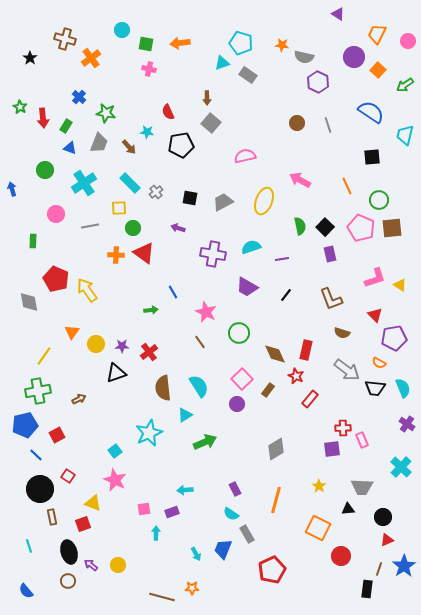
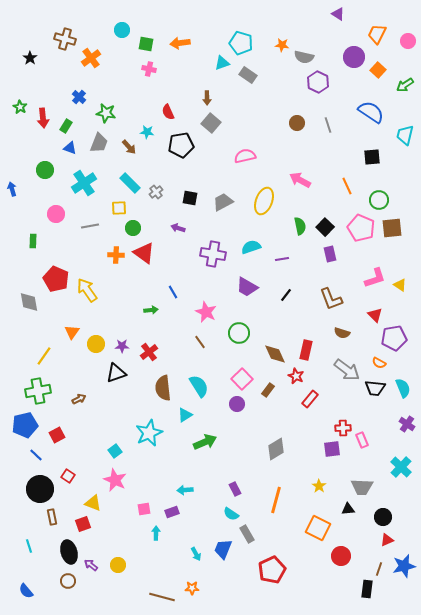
blue star at (404, 566): rotated 20 degrees clockwise
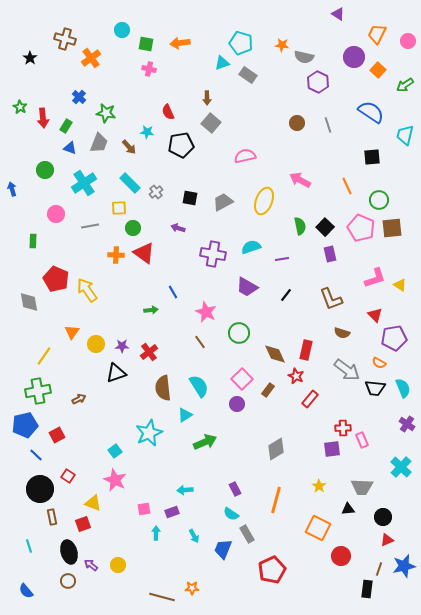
cyan arrow at (196, 554): moved 2 px left, 18 px up
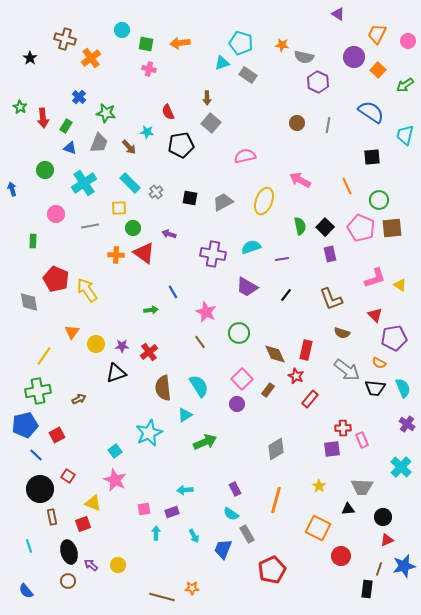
gray line at (328, 125): rotated 28 degrees clockwise
purple arrow at (178, 228): moved 9 px left, 6 px down
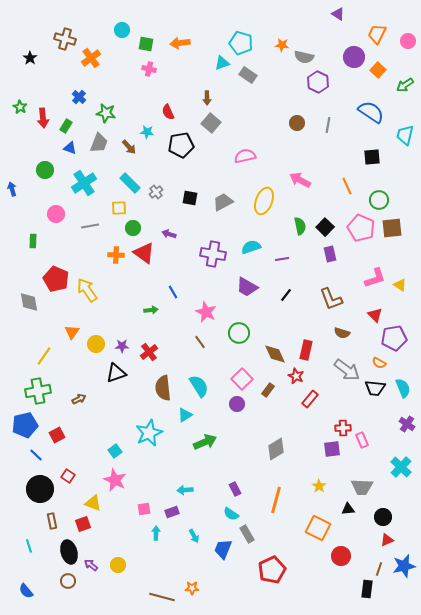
brown rectangle at (52, 517): moved 4 px down
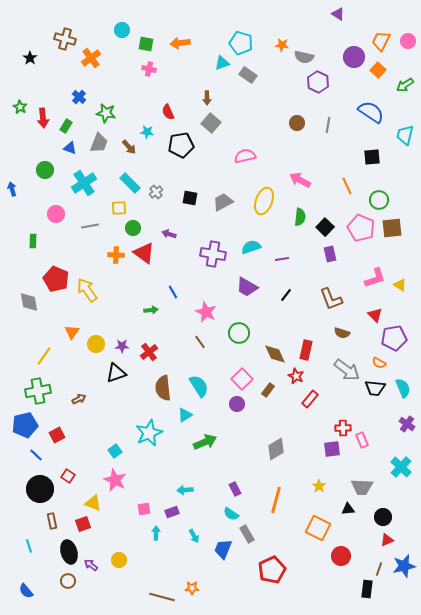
orange trapezoid at (377, 34): moved 4 px right, 7 px down
green semicircle at (300, 226): moved 9 px up; rotated 18 degrees clockwise
yellow circle at (118, 565): moved 1 px right, 5 px up
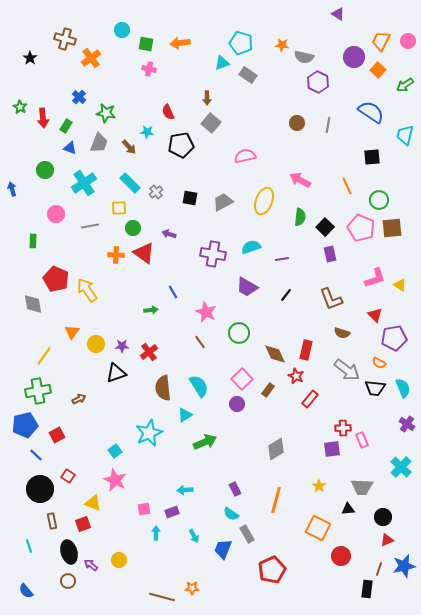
gray diamond at (29, 302): moved 4 px right, 2 px down
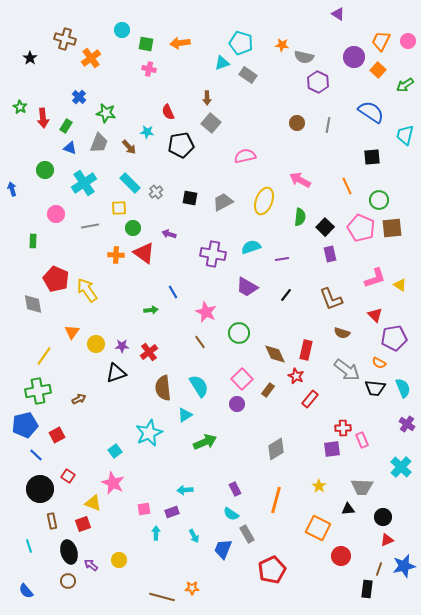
pink star at (115, 480): moved 2 px left, 3 px down
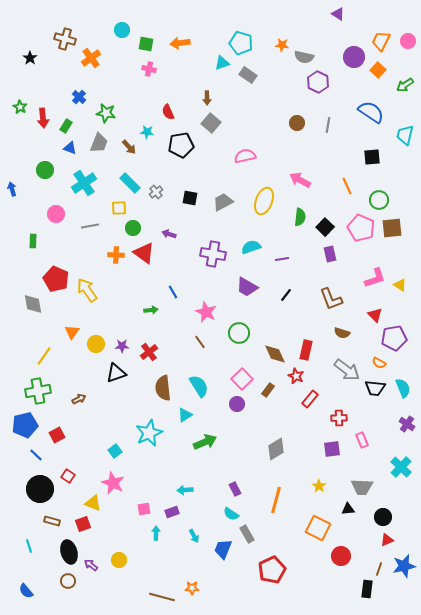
red cross at (343, 428): moved 4 px left, 10 px up
brown rectangle at (52, 521): rotated 63 degrees counterclockwise
